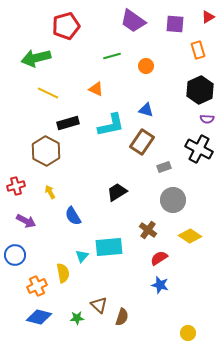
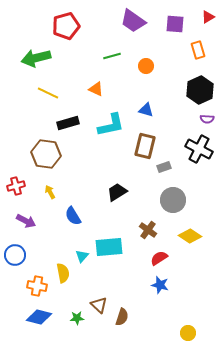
brown rectangle: moved 3 px right, 4 px down; rotated 20 degrees counterclockwise
brown hexagon: moved 3 px down; rotated 20 degrees counterclockwise
orange cross: rotated 36 degrees clockwise
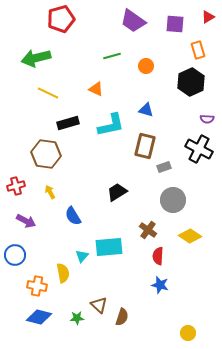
red pentagon: moved 5 px left, 7 px up
black hexagon: moved 9 px left, 8 px up
red semicircle: moved 1 px left, 2 px up; rotated 54 degrees counterclockwise
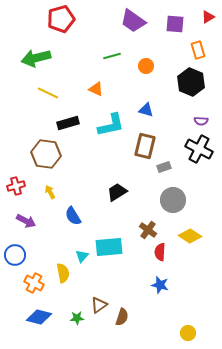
black hexagon: rotated 12 degrees counterclockwise
purple semicircle: moved 6 px left, 2 px down
red semicircle: moved 2 px right, 4 px up
orange cross: moved 3 px left, 3 px up; rotated 18 degrees clockwise
brown triangle: rotated 42 degrees clockwise
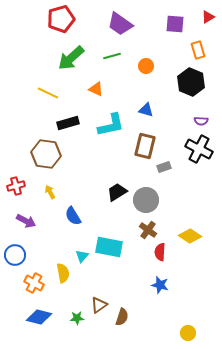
purple trapezoid: moved 13 px left, 3 px down
green arrow: moved 35 px right; rotated 28 degrees counterclockwise
gray circle: moved 27 px left
cyan rectangle: rotated 16 degrees clockwise
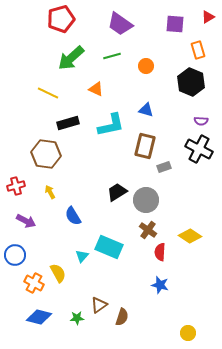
cyan rectangle: rotated 12 degrees clockwise
yellow semicircle: moved 5 px left; rotated 18 degrees counterclockwise
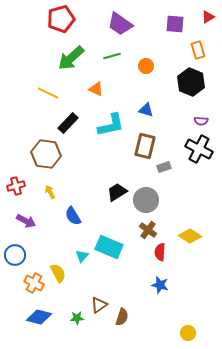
black rectangle: rotated 30 degrees counterclockwise
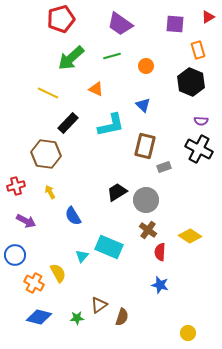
blue triangle: moved 3 px left, 5 px up; rotated 28 degrees clockwise
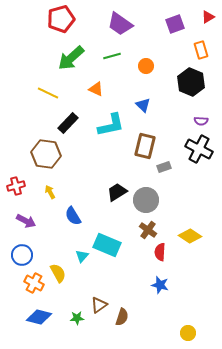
purple square: rotated 24 degrees counterclockwise
orange rectangle: moved 3 px right
cyan rectangle: moved 2 px left, 2 px up
blue circle: moved 7 px right
